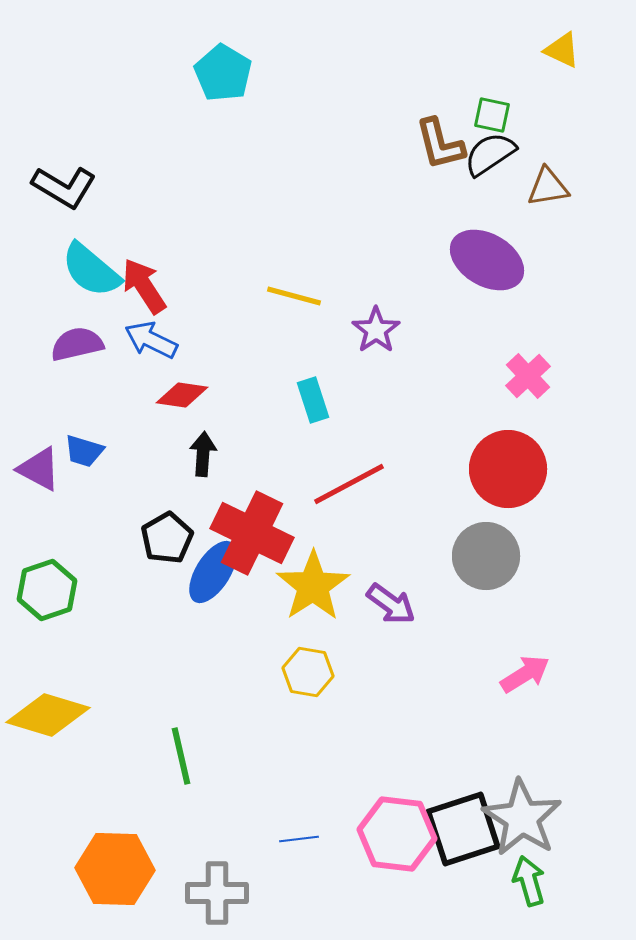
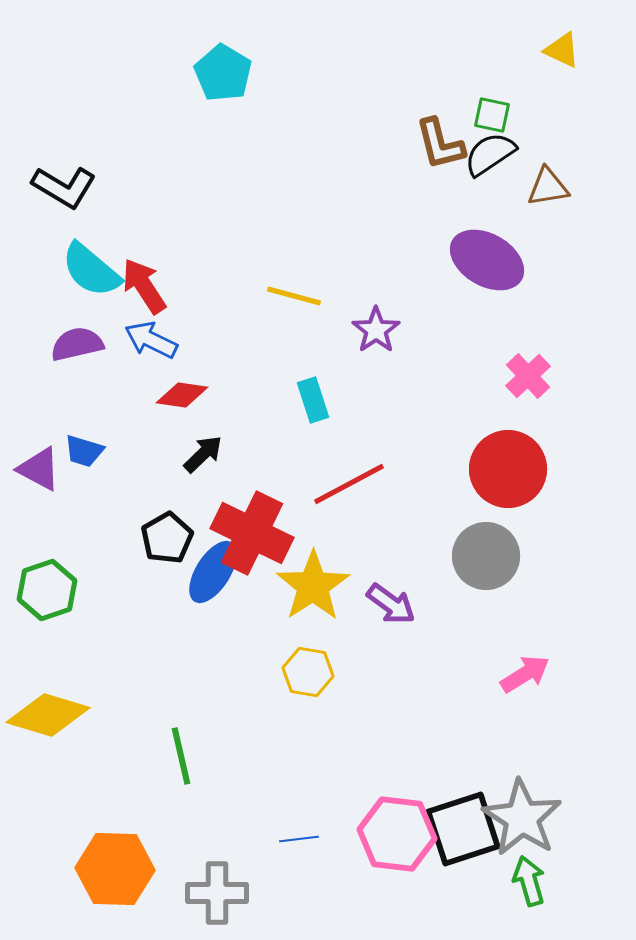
black arrow: rotated 42 degrees clockwise
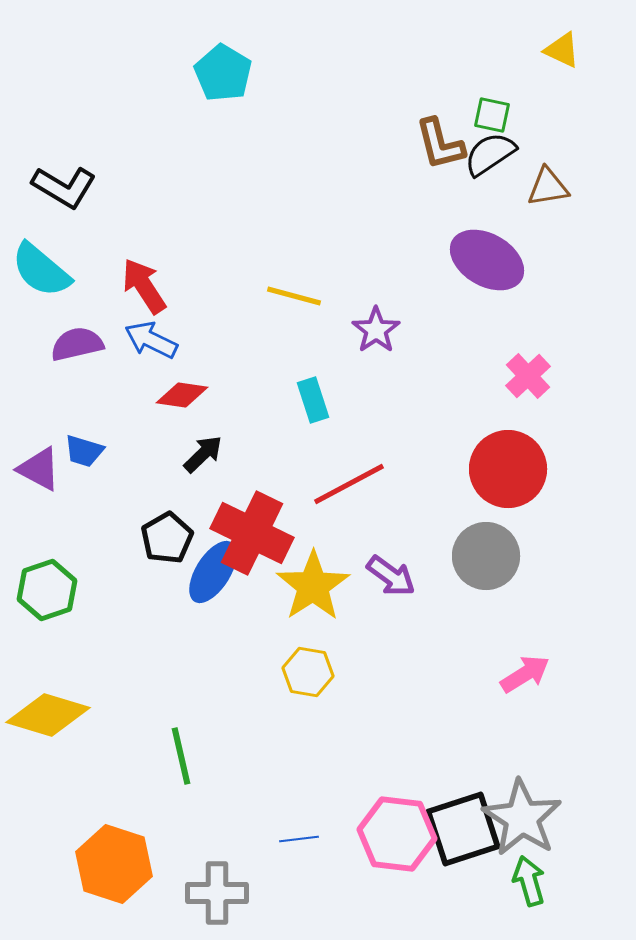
cyan semicircle: moved 50 px left
purple arrow: moved 28 px up
orange hexagon: moved 1 px left, 5 px up; rotated 16 degrees clockwise
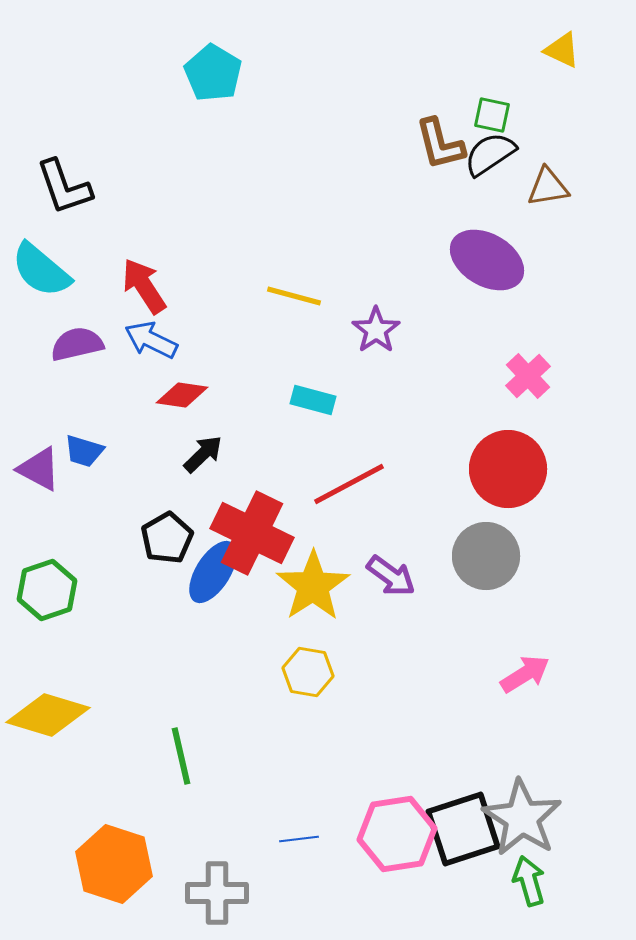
cyan pentagon: moved 10 px left
black L-shape: rotated 40 degrees clockwise
cyan rectangle: rotated 57 degrees counterclockwise
pink hexagon: rotated 16 degrees counterclockwise
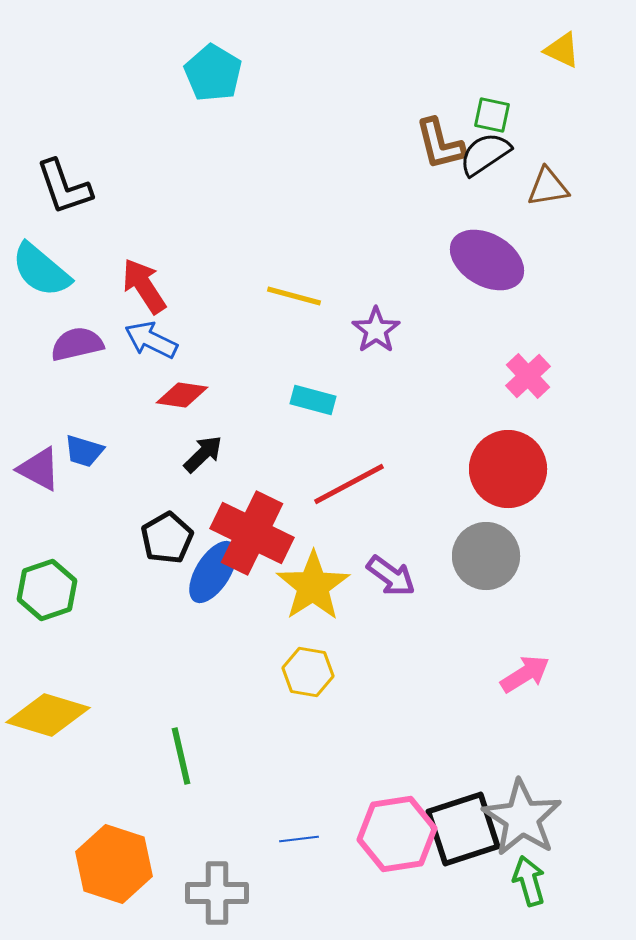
black semicircle: moved 5 px left
